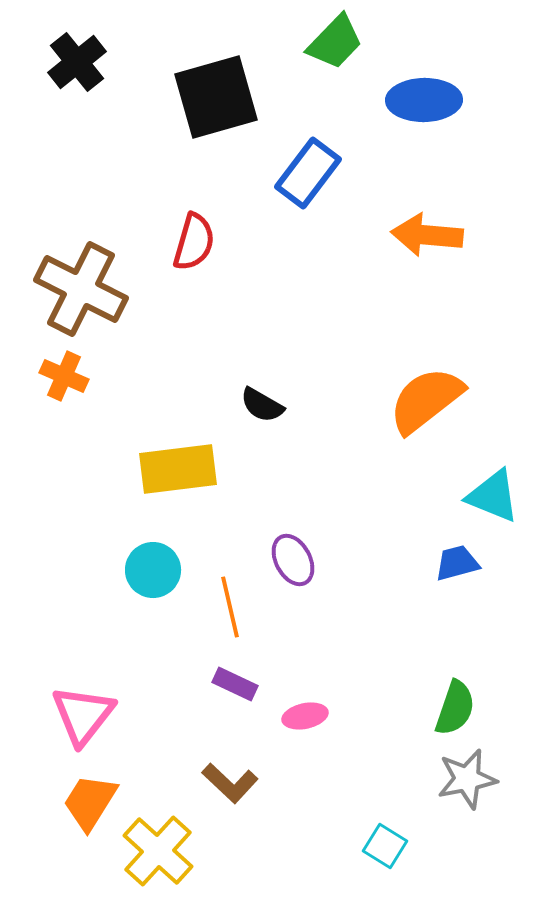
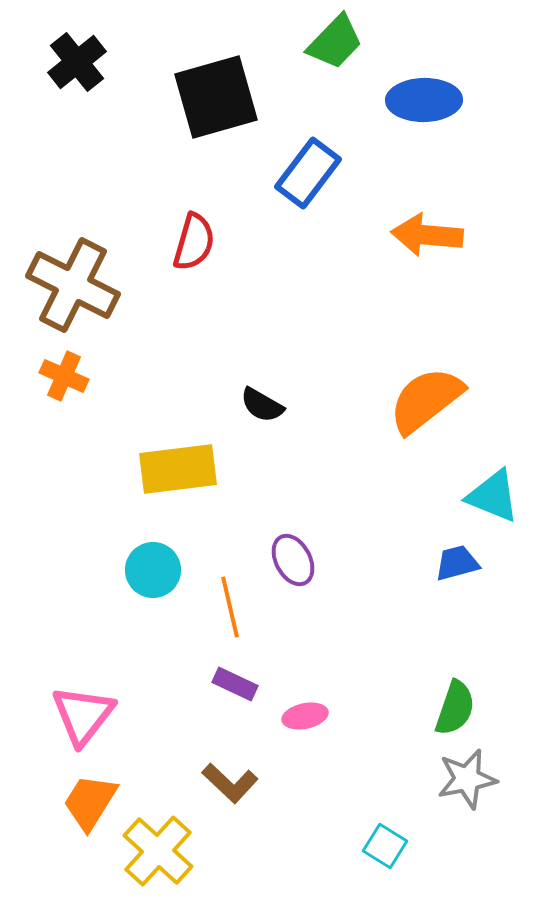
brown cross: moved 8 px left, 4 px up
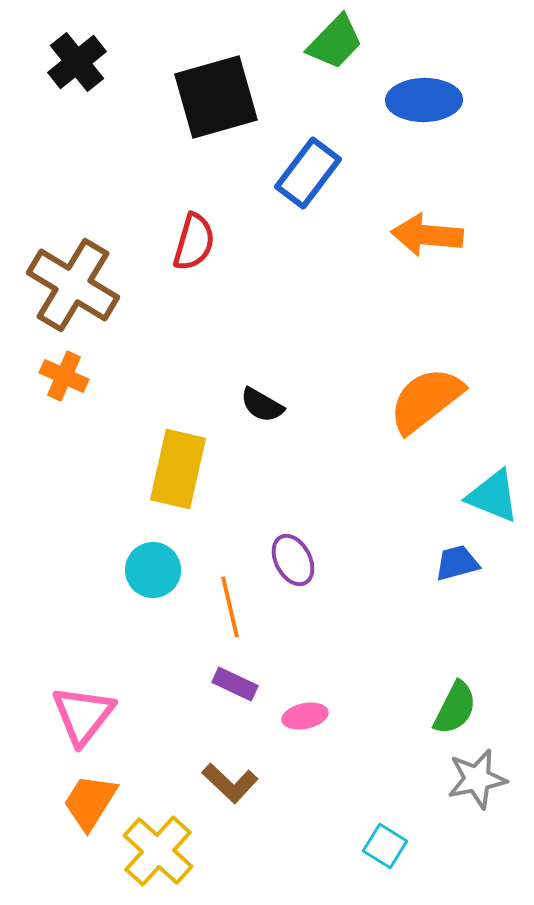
brown cross: rotated 4 degrees clockwise
yellow rectangle: rotated 70 degrees counterclockwise
green semicircle: rotated 8 degrees clockwise
gray star: moved 10 px right
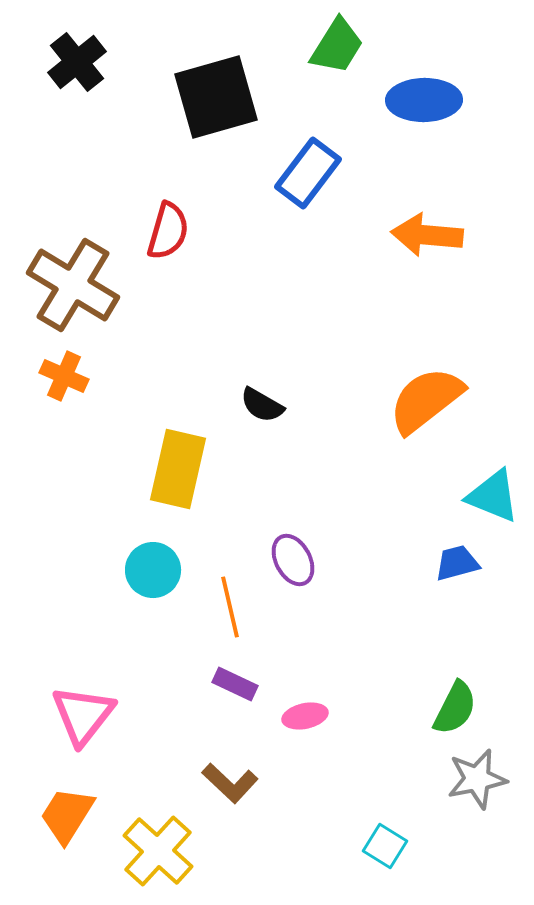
green trapezoid: moved 2 px right, 4 px down; rotated 12 degrees counterclockwise
red semicircle: moved 26 px left, 11 px up
orange trapezoid: moved 23 px left, 13 px down
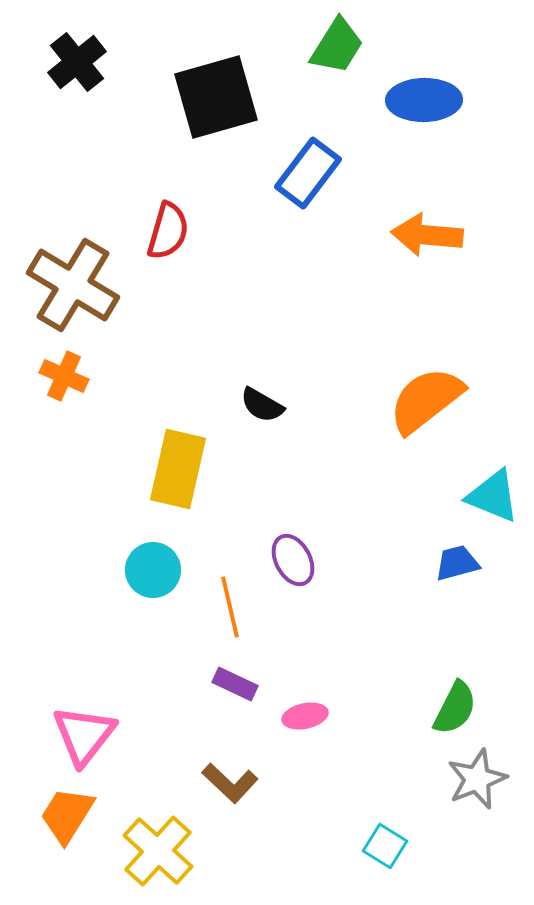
pink triangle: moved 1 px right, 20 px down
gray star: rotated 10 degrees counterclockwise
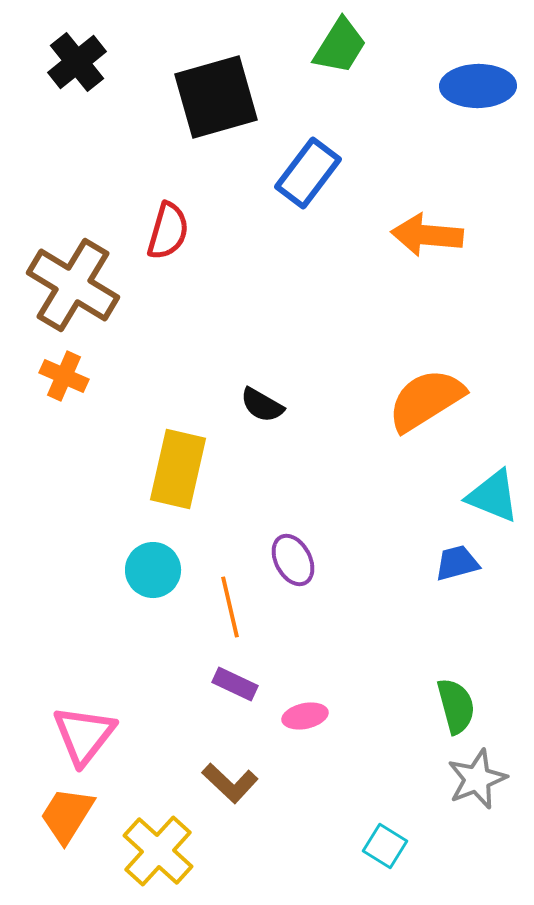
green trapezoid: moved 3 px right
blue ellipse: moved 54 px right, 14 px up
orange semicircle: rotated 6 degrees clockwise
green semicircle: moved 1 px right, 2 px up; rotated 42 degrees counterclockwise
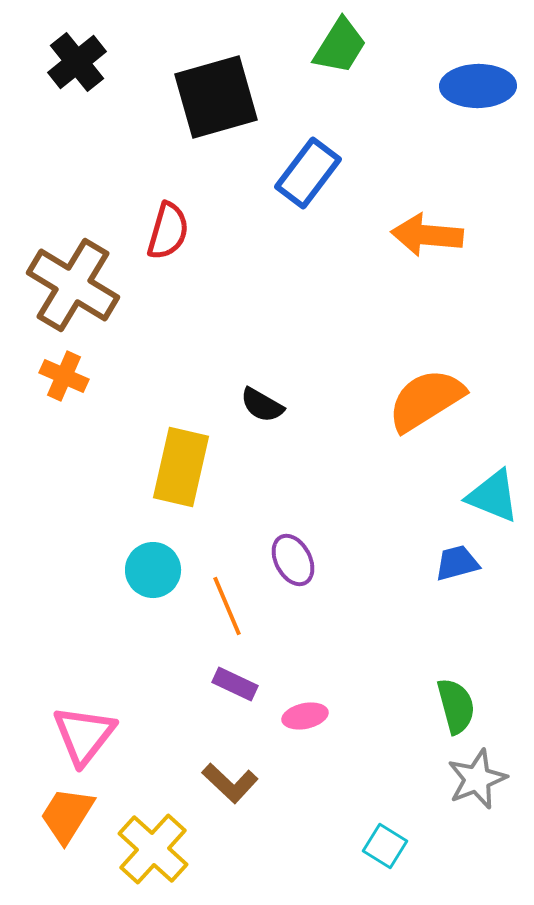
yellow rectangle: moved 3 px right, 2 px up
orange line: moved 3 px left, 1 px up; rotated 10 degrees counterclockwise
yellow cross: moved 5 px left, 2 px up
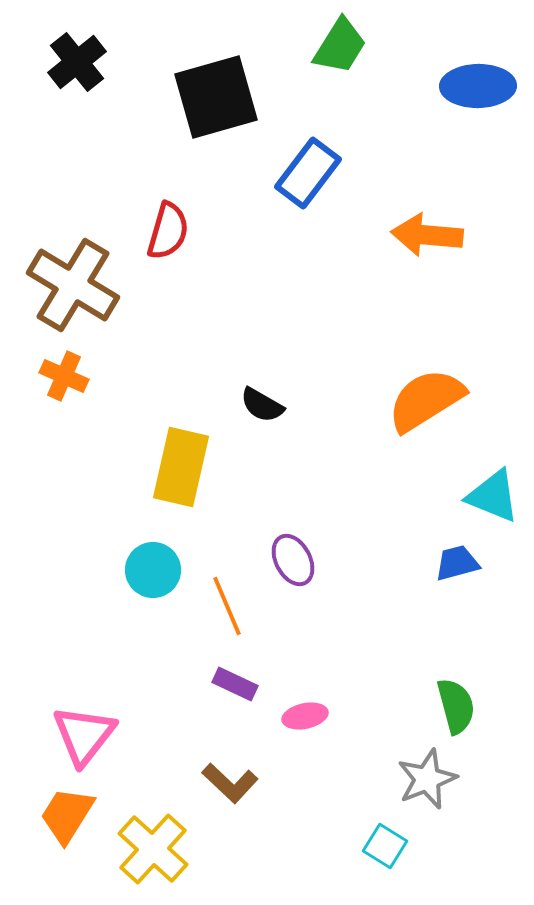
gray star: moved 50 px left
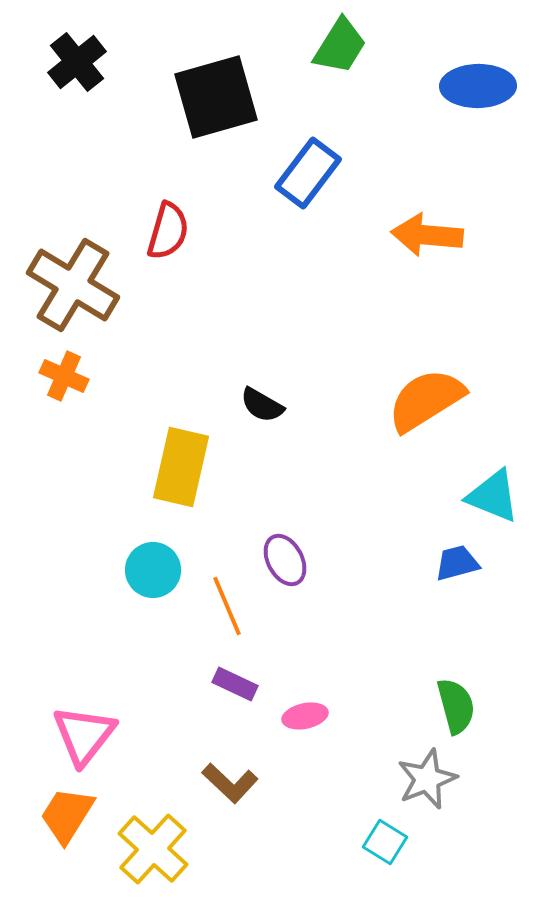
purple ellipse: moved 8 px left
cyan square: moved 4 px up
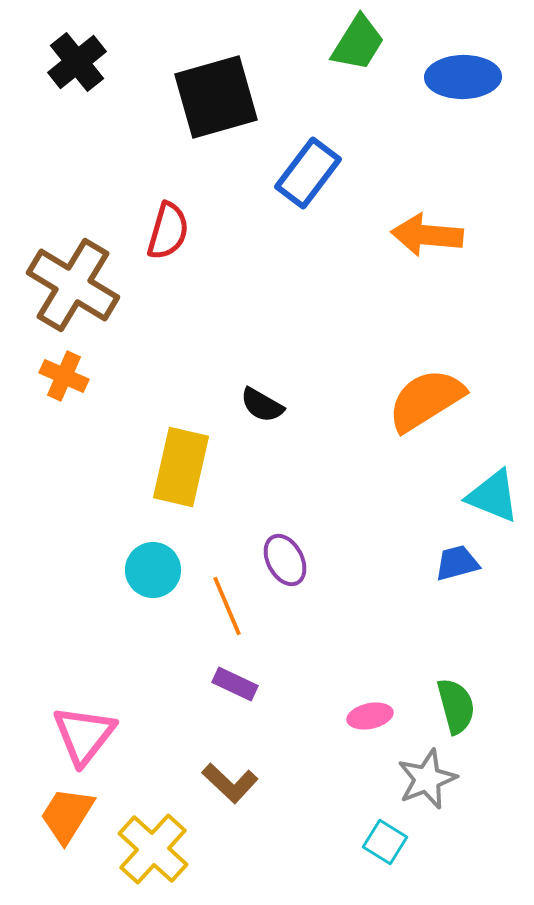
green trapezoid: moved 18 px right, 3 px up
blue ellipse: moved 15 px left, 9 px up
pink ellipse: moved 65 px right
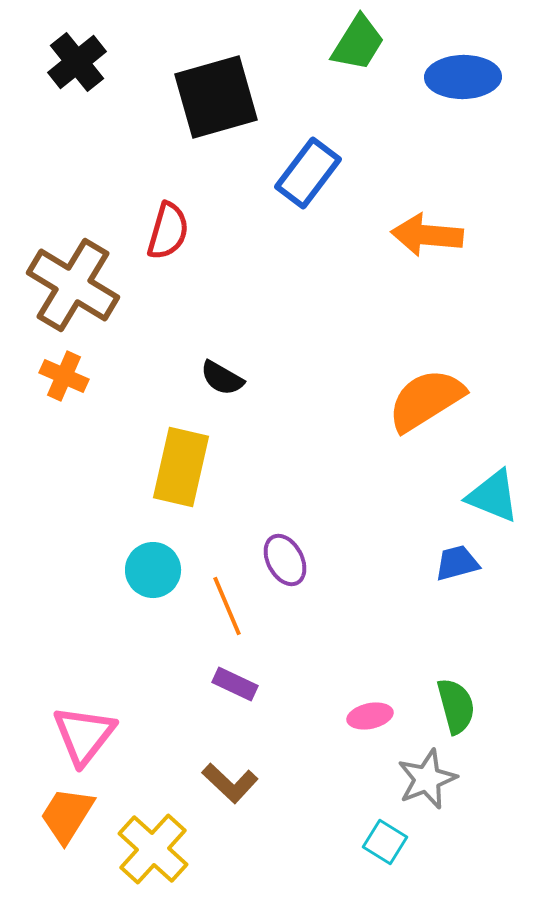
black semicircle: moved 40 px left, 27 px up
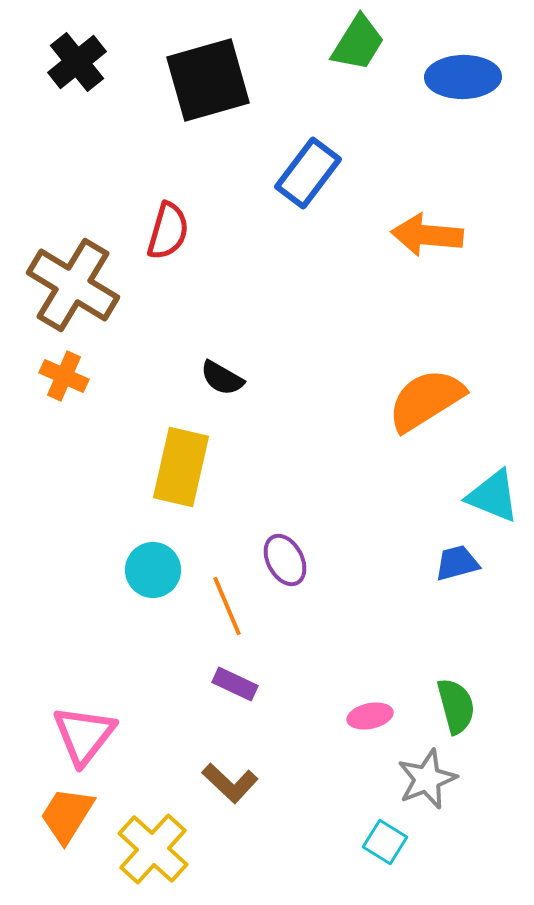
black square: moved 8 px left, 17 px up
